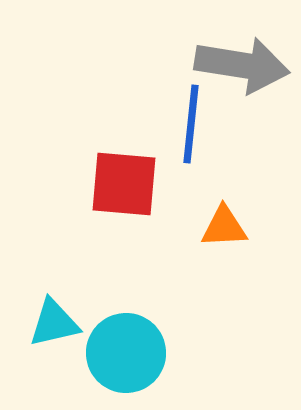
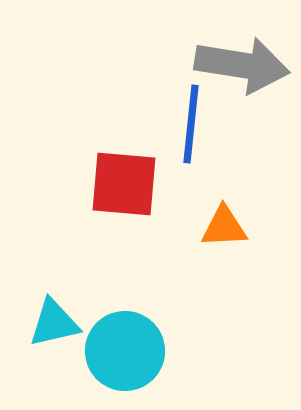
cyan circle: moved 1 px left, 2 px up
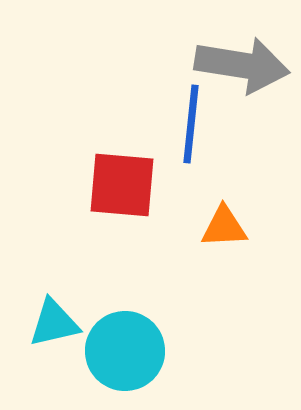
red square: moved 2 px left, 1 px down
